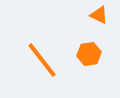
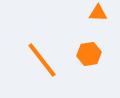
orange triangle: moved 1 px left, 2 px up; rotated 24 degrees counterclockwise
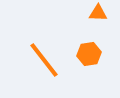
orange line: moved 2 px right
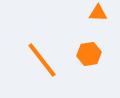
orange line: moved 2 px left
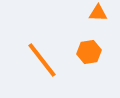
orange hexagon: moved 2 px up
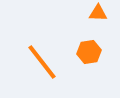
orange line: moved 2 px down
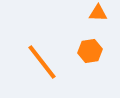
orange hexagon: moved 1 px right, 1 px up
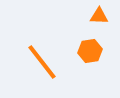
orange triangle: moved 1 px right, 3 px down
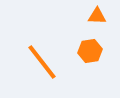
orange triangle: moved 2 px left
